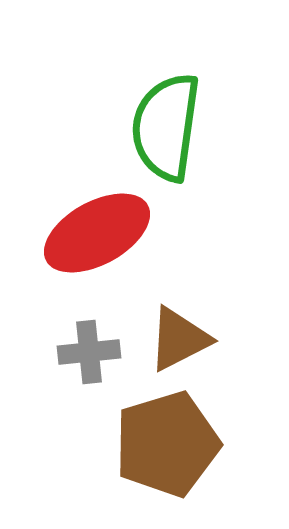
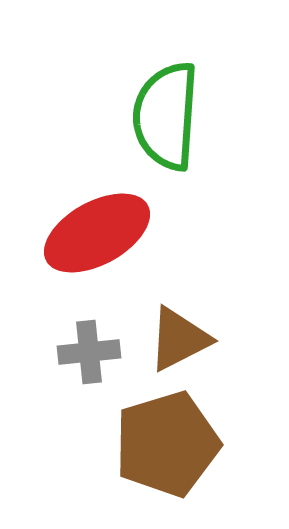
green semicircle: moved 11 px up; rotated 4 degrees counterclockwise
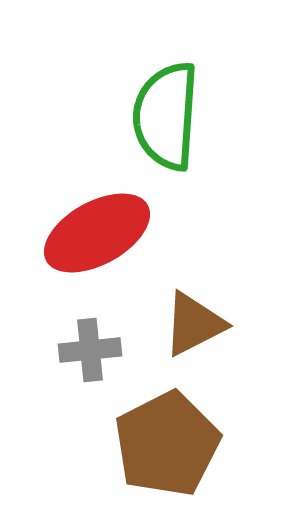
brown triangle: moved 15 px right, 15 px up
gray cross: moved 1 px right, 2 px up
brown pentagon: rotated 10 degrees counterclockwise
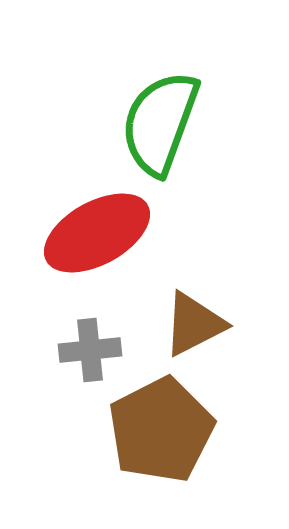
green semicircle: moved 6 px left, 7 px down; rotated 16 degrees clockwise
brown pentagon: moved 6 px left, 14 px up
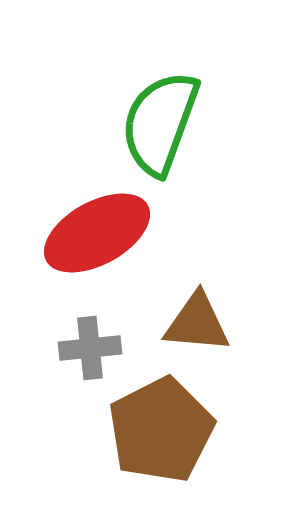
brown triangle: moved 3 px right, 1 px up; rotated 32 degrees clockwise
gray cross: moved 2 px up
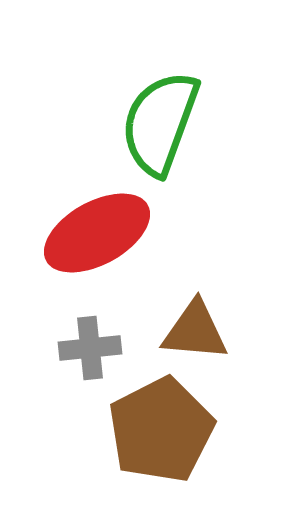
brown triangle: moved 2 px left, 8 px down
